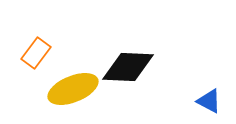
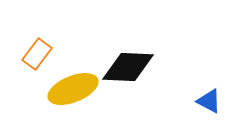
orange rectangle: moved 1 px right, 1 px down
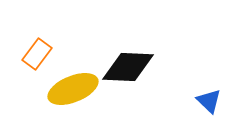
blue triangle: rotated 16 degrees clockwise
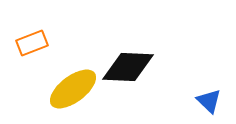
orange rectangle: moved 5 px left, 11 px up; rotated 32 degrees clockwise
yellow ellipse: rotated 15 degrees counterclockwise
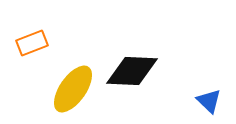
black diamond: moved 4 px right, 4 px down
yellow ellipse: rotated 18 degrees counterclockwise
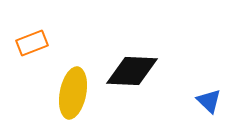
yellow ellipse: moved 4 px down; rotated 24 degrees counterclockwise
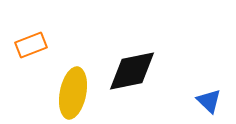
orange rectangle: moved 1 px left, 2 px down
black diamond: rotated 14 degrees counterclockwise
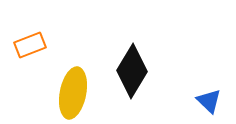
orange rectangle: moved 1 px left
black diamond: rotated 48 degrees counterclockwise
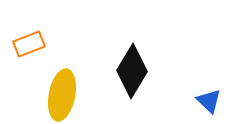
orange rectangle: moved 1 px left, 1 px up
yellow ellipse: moved 11 px left, 2 px down
